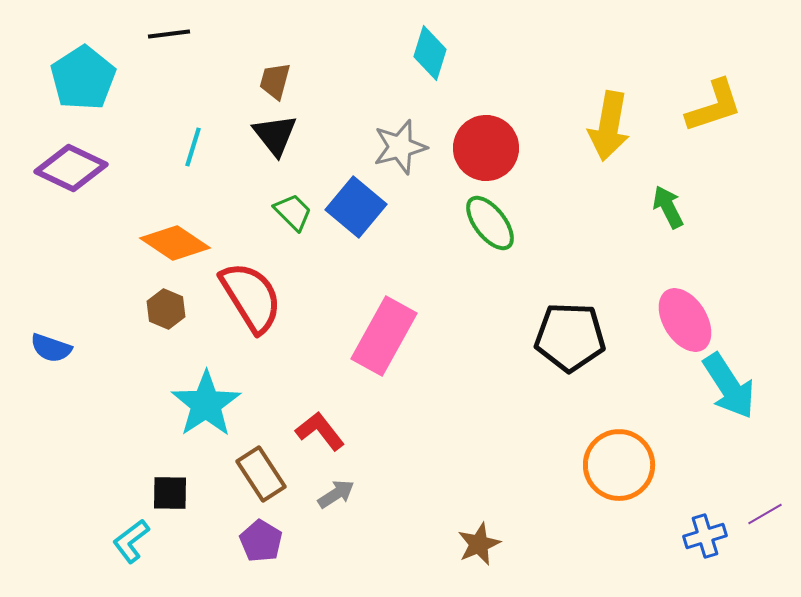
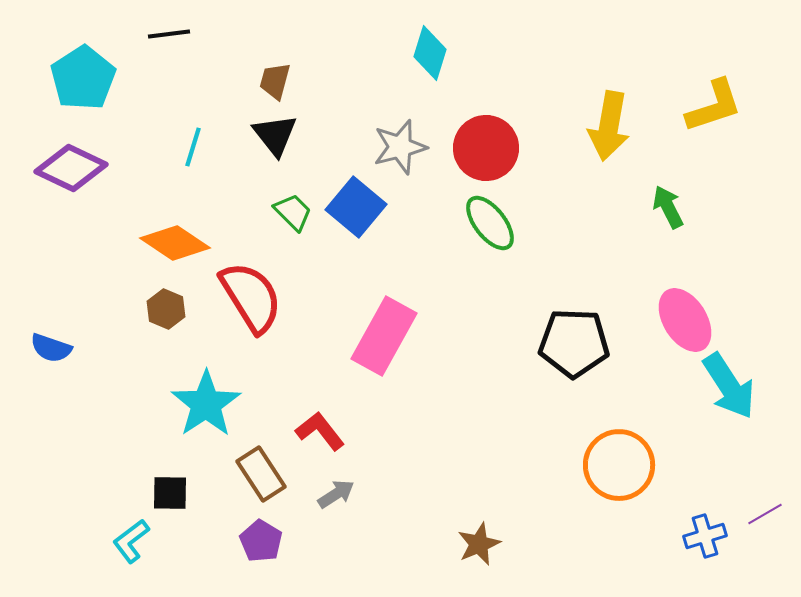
black pentagon: moved 4 px right, 6 px down
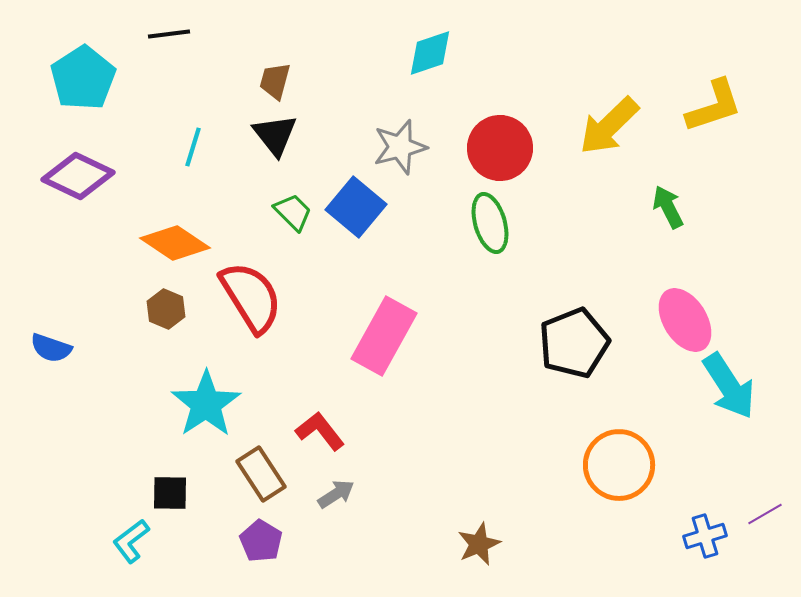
cyan diamond: rotated 54 degrees clockwise
yellow arrow: rotated 36 degrees clockwise
red circle: moved 14 px right
purple diamond: moved 7 px right, 8 px down
green ellipse: rotated 22 degrees clockwise
black pentagon: rotated 24 degrees counterclockwise
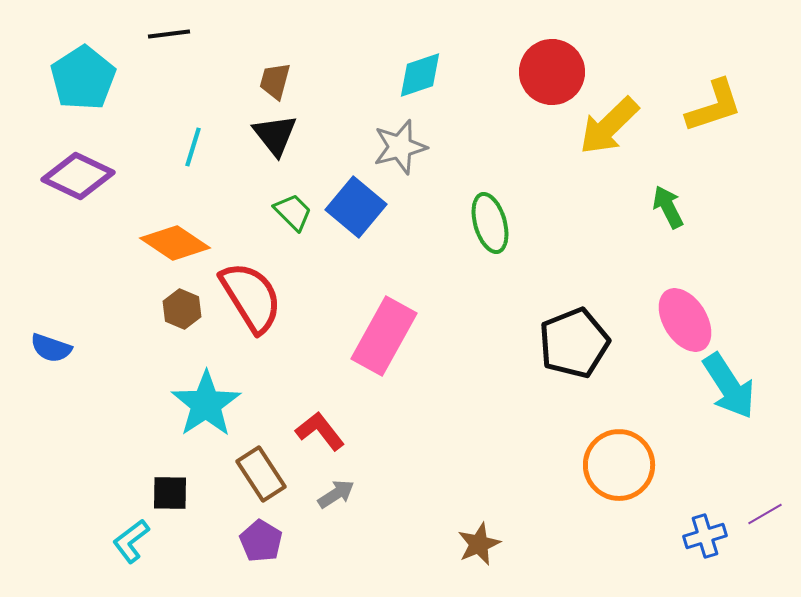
cyan diamond: moved 10 px left, 22 px down
red circle: moved 52 px right, 76 px up
brown hexagon: moved 16 px right
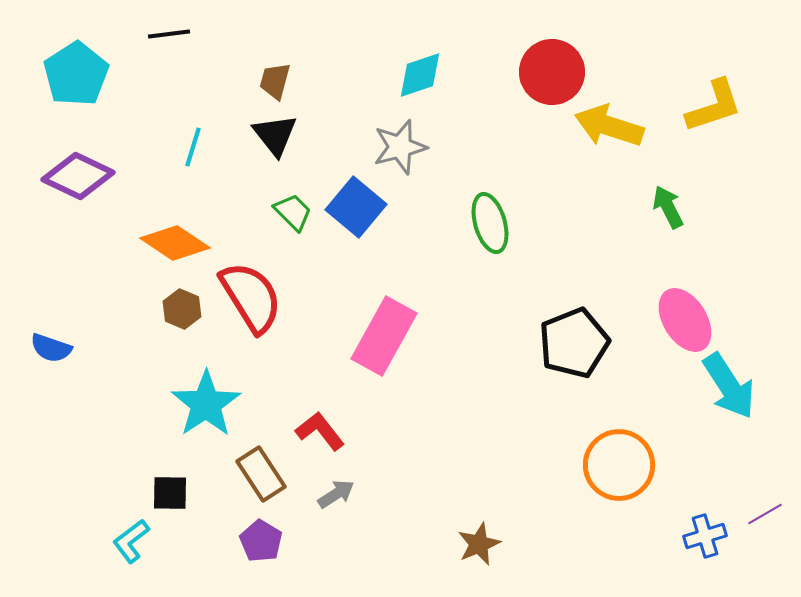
cyan pentagon: moved 7 px left, 4 px up
yellow arrow: rotated 62 degrees clockwise
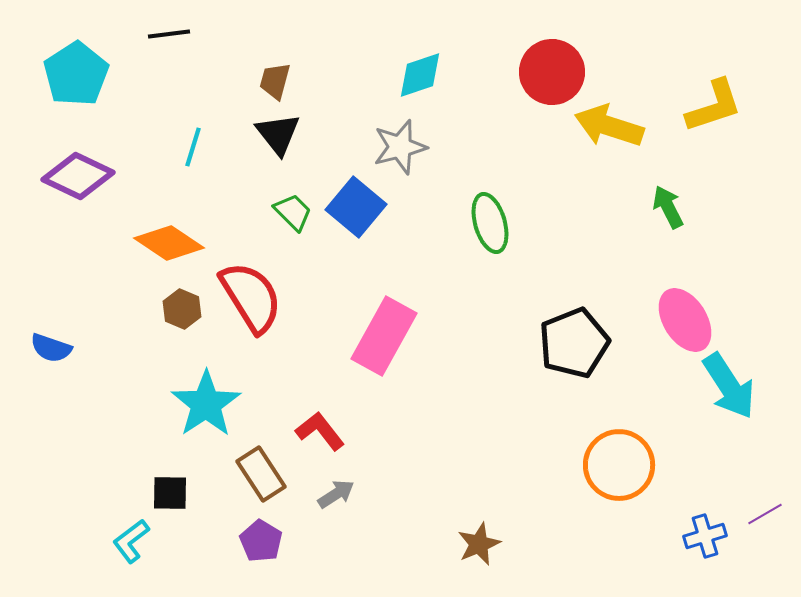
black triangle: moved 3 px right, 1 px up
orange diamond: moved 6 px left
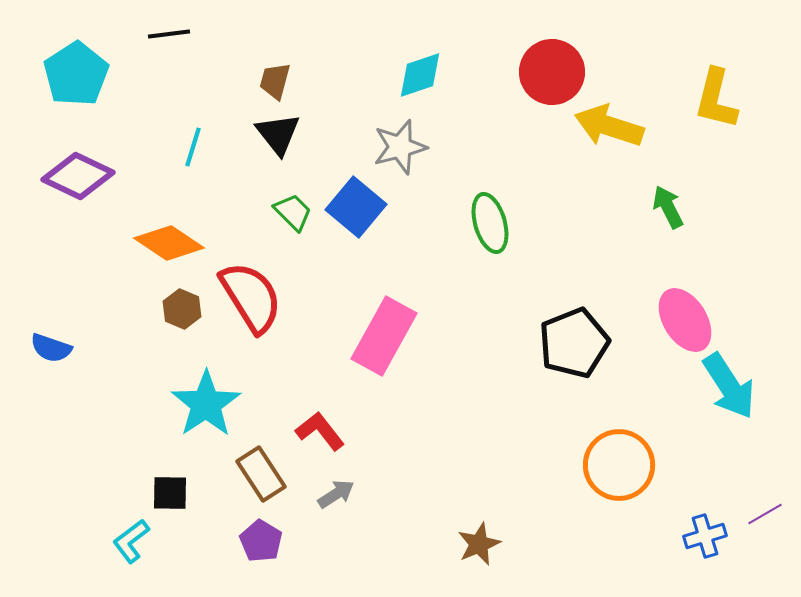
yellow L-shape: moved 2 px right, 7 px up; rotated 122 degrees clockwise
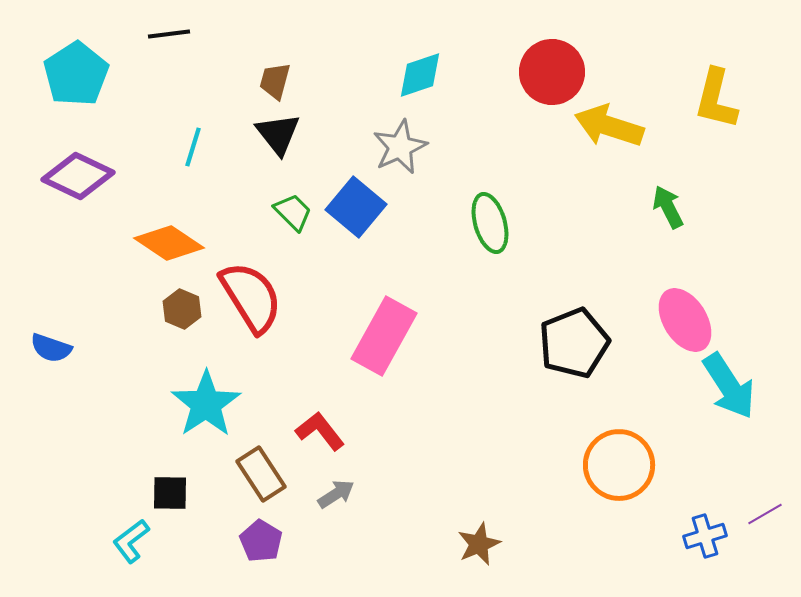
gray star: rotated 10 degrees counterclockwise
